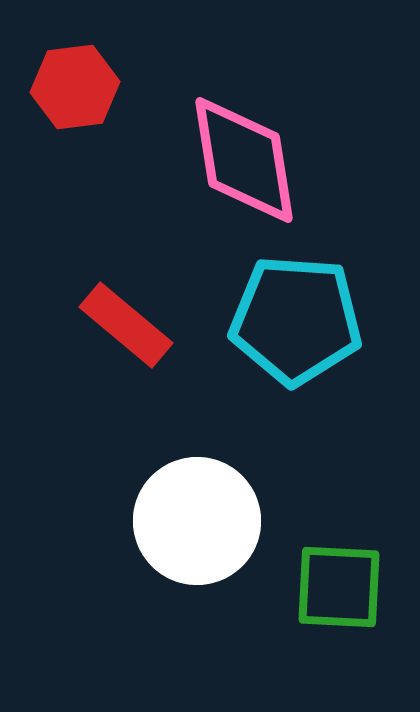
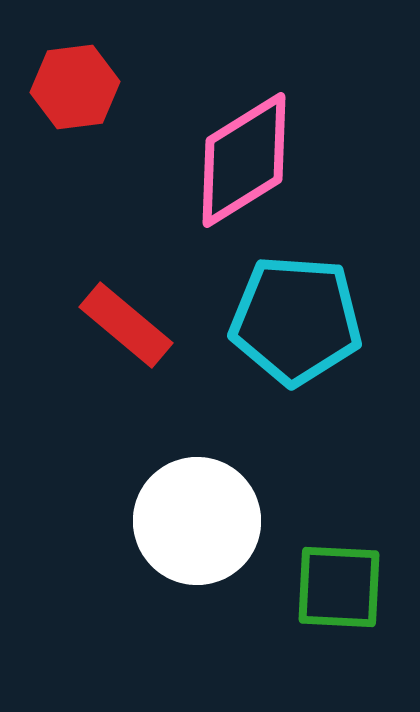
pink diamond: rotated 67 degrees clockwise
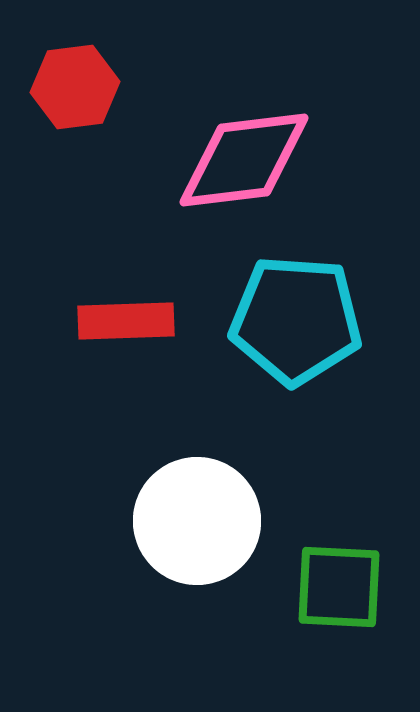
pink diamond: rotated 25 degrees clockwise
red rectangle: moved 4 px up; rotated 42 degrees counterclockwise
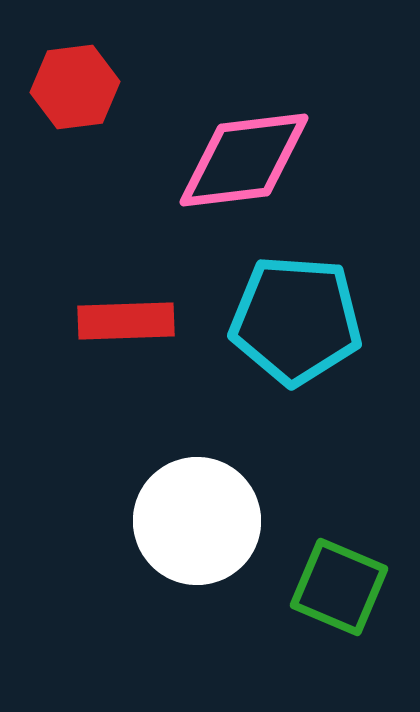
green square: rotated 20 degrees clockwise
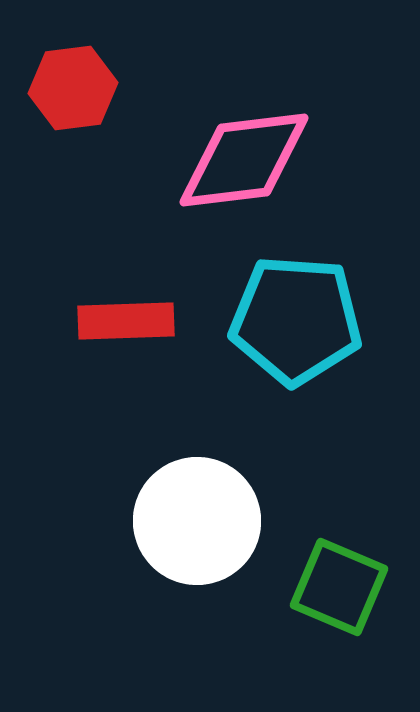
red hexagon: moved 2 px left, 1 px down
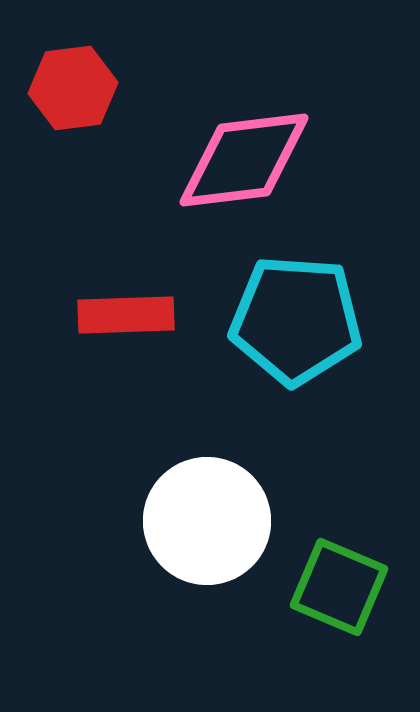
red rectangle: moved 6 px up
white circle: moved 10 px right
